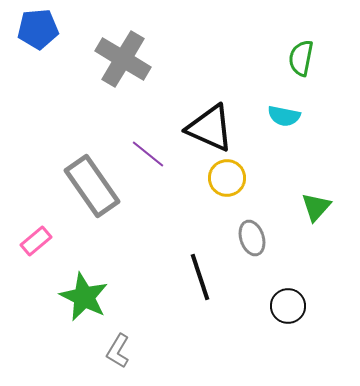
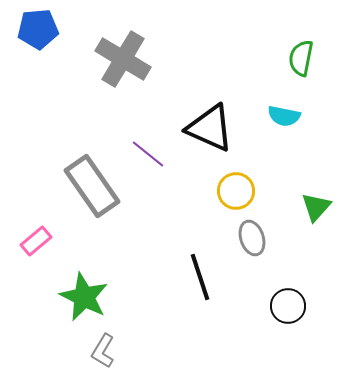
yellow circle: moved 9 px right, 13 px down
gray L-shape: moved 15 px left
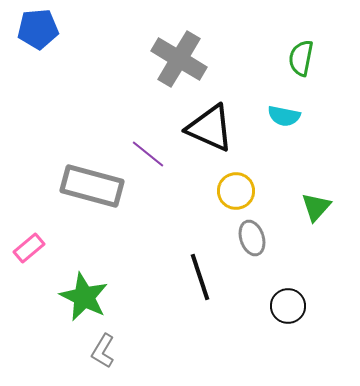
gray cross: moved 56 px right
gray rectangle: rotated 40 degrees counterclockwise
pink rectangle: moved 7 px left, 7 px down
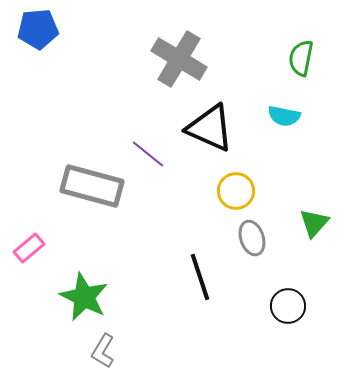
green triangle: moved 2 px left, 16 px down
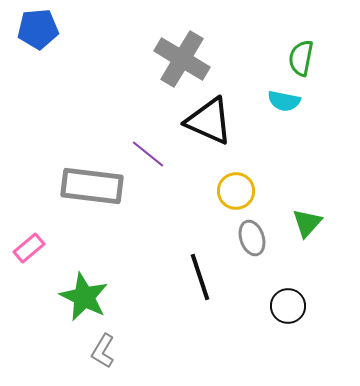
gray cross: moved 3 px right
cyan semicircle: moved 15 px up
black triangle: moved 1 px left, 7 px up
gray rectangle: rotated 8 degrees counterclockwise
green triangle: moved 7 px left
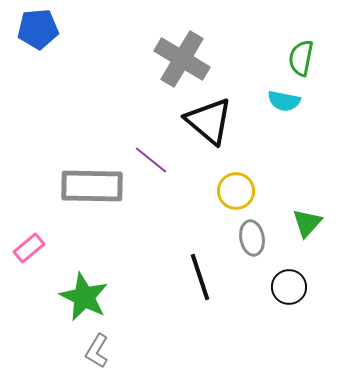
black triangle: rotated 16 degrees clockwise
purple line: moved 3 px right, 6 px down
gray rectangle: rotated 6 degrees counterclockwise
gray ellipse: rotated 8 degrees clockwise
black circle: moved 1 px right, 19 px up
gray L-shape: moved 6 px left
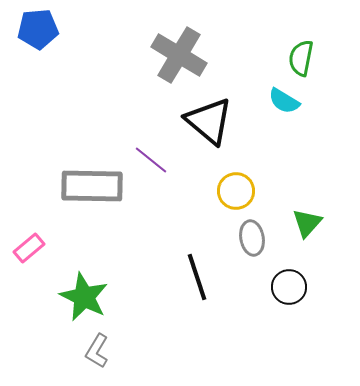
gray cross: moved 3 px left, 4 px up
cyan semicircle: rotated 20 degrees clockwise
black line: moved 3 px left
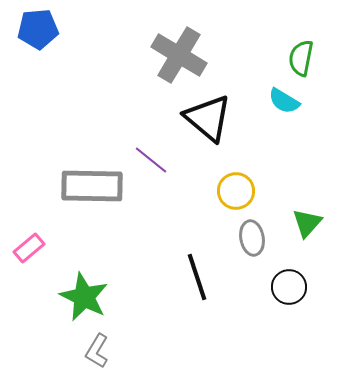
black triangle: moved 1 px left, 3 px up
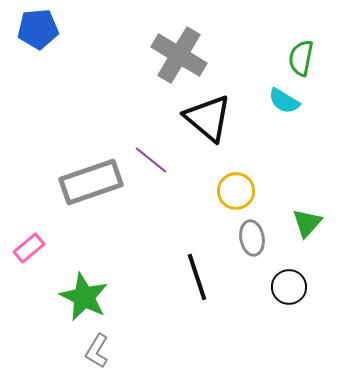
gray rectangle: moved 1 px left, 4 px up; rotated 20 degrees counterclockwise
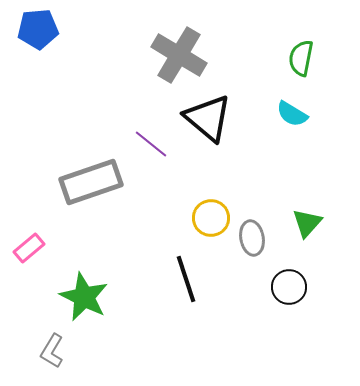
cyan semicircle: moved 8 px right, 13 px down
purple line: moved 16 px up
yellow circle: moved 25 px left, 27 px down
black line: moved 11 px left, 2 px down
gray L-shape: moved 45 px left
